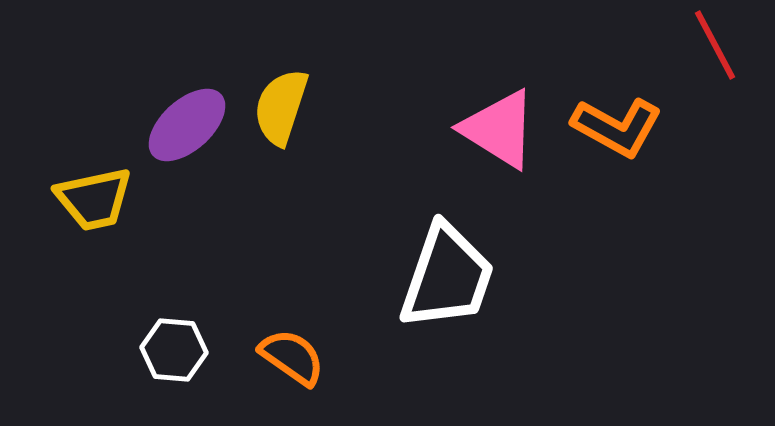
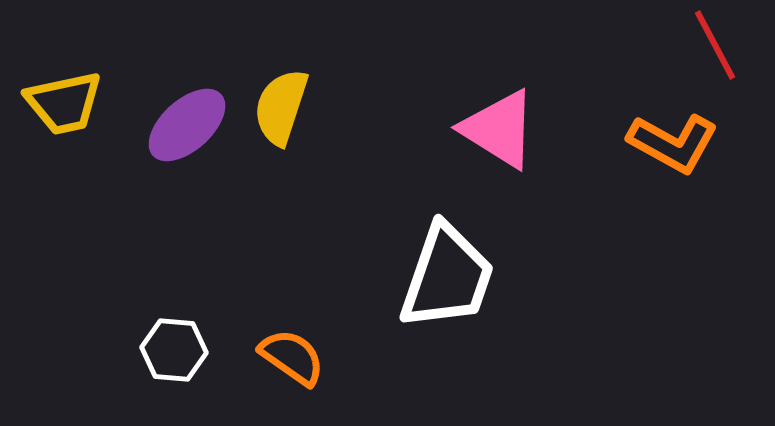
orange L-shape: moved 56 px right, 16 px down
yellow trapezoid: moved 30 px left, 96 px up
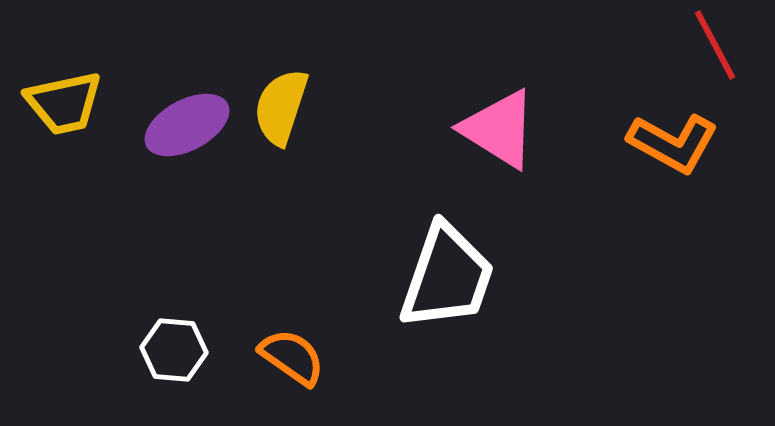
purple ellipse: rotated 14 degrees clockwise
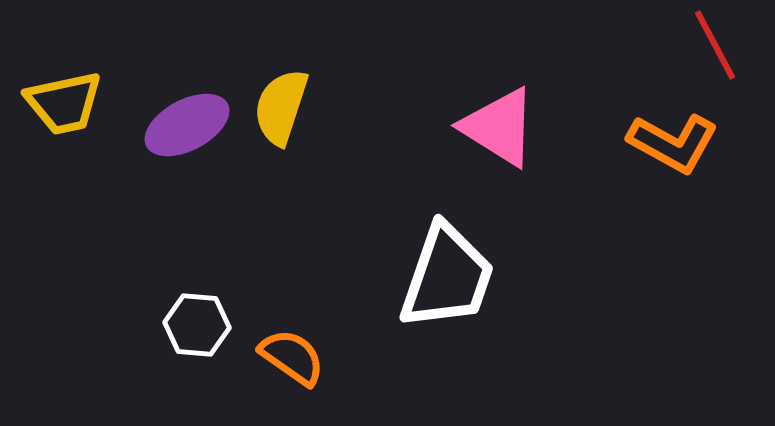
pink triangle: moved 2 px up
white hexagon: moved 23 px right, 25 px up
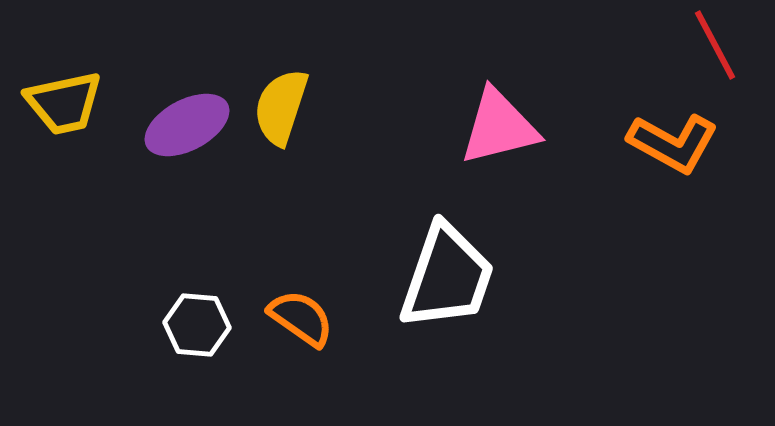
pink triangle: rotated 46 degrees counterclockwise
orange semicircle: moved 9 px right, 39 px up
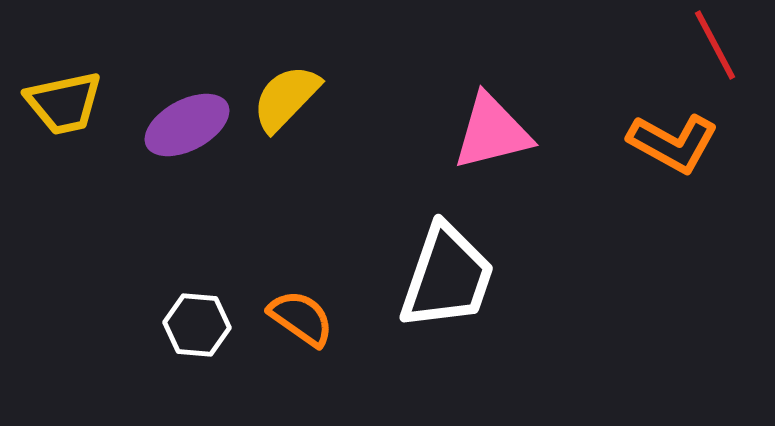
yellow semicircle: moved 5 px right, 9 px up; rotated 26 degrees clockwise
pink triangle: moved 7 px left, 5 px down
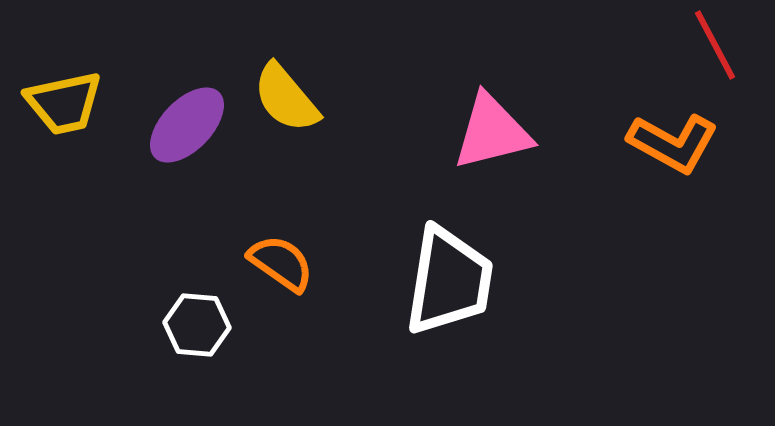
yellow semicircle: rotated 84 degrees counterclockwise
purple ellipse: rotated 18 degrees counterclockwise
white trapezoid: moved 2 px right, 4 px down; rotated 10 degrees counterclockwise
orange semicircle: moved 20 px left, 55 px up
